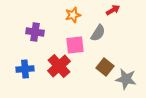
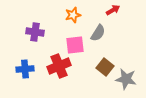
red cross: rotated 20 degrees clockwise
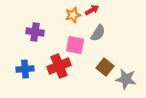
red arrow: moved 21 px left
pink square: rotated 18 degrees clockwise
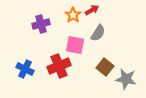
orange star: rotated 21 degrees counterclockwise
purple cross: moved 6 px right, 8 px up; rotated 24 degrees counterclockwise
blue cross: rotated 30 degrees clockwise
